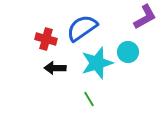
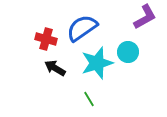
black arrow: rotated 30 degrees clockwise
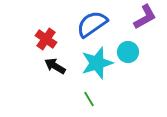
blue semicircle: moved 10 px right, 4 px up
red cross: rotated 20 degrees clockwise
black arrow: moved 2 px up
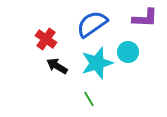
purple L-shape: moved 1 px down; rotated 32 degrees clockwise
black arrow: moved 2 px right
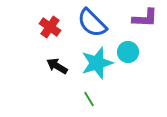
blue semicircle: moved 1 px up; rotated 100 degrees counterclockwise
red cross: moved 4 px right, 12 px up
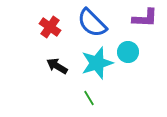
green line: moved 1 px up
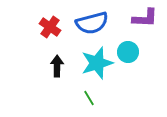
blue semicircle: rotated 60 degrees counterclockwise
black arrow: rotated 60 degrees clockwise
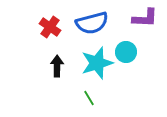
cyan circle: moved 2 px left
